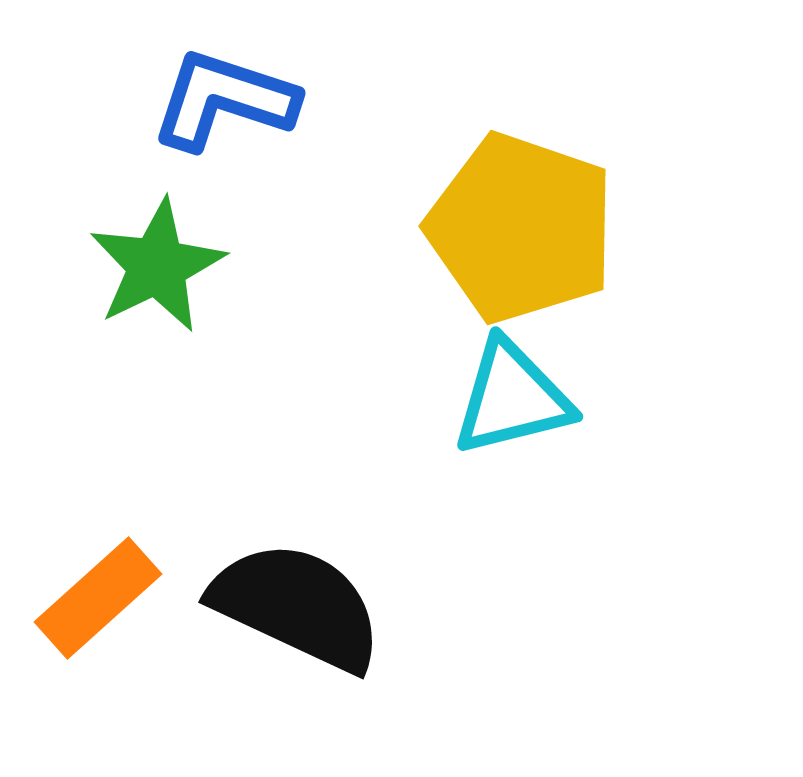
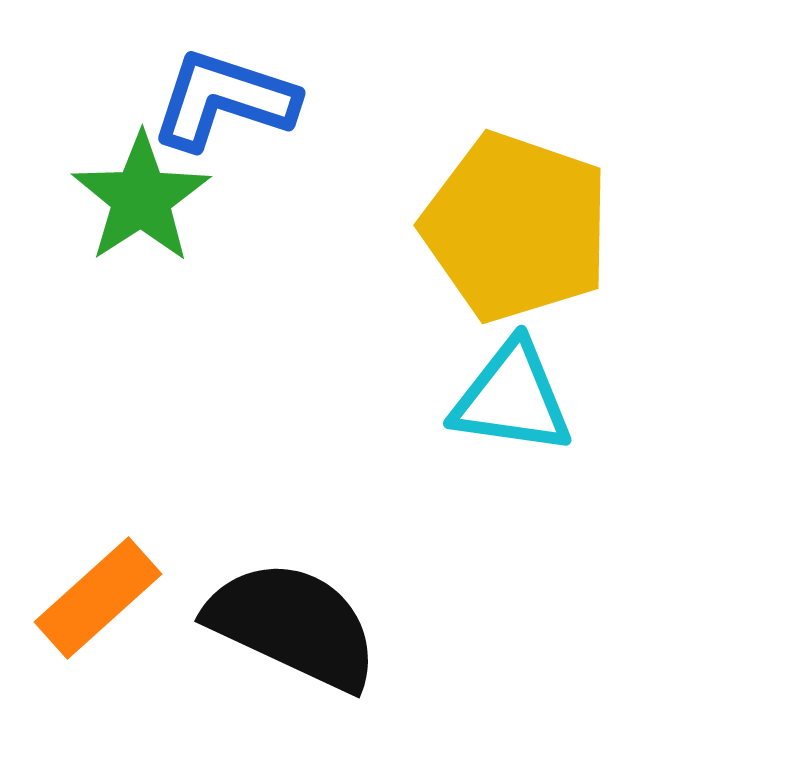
yellow pentagon: moved 5 px left, 1 px up
green star: moved 16 px left, 68 px up; rotated 7 degrees counterclockwise
cyan triangle: rotated 22 degrees clockwise
black semicircle: moved 4 px left, 19 px down
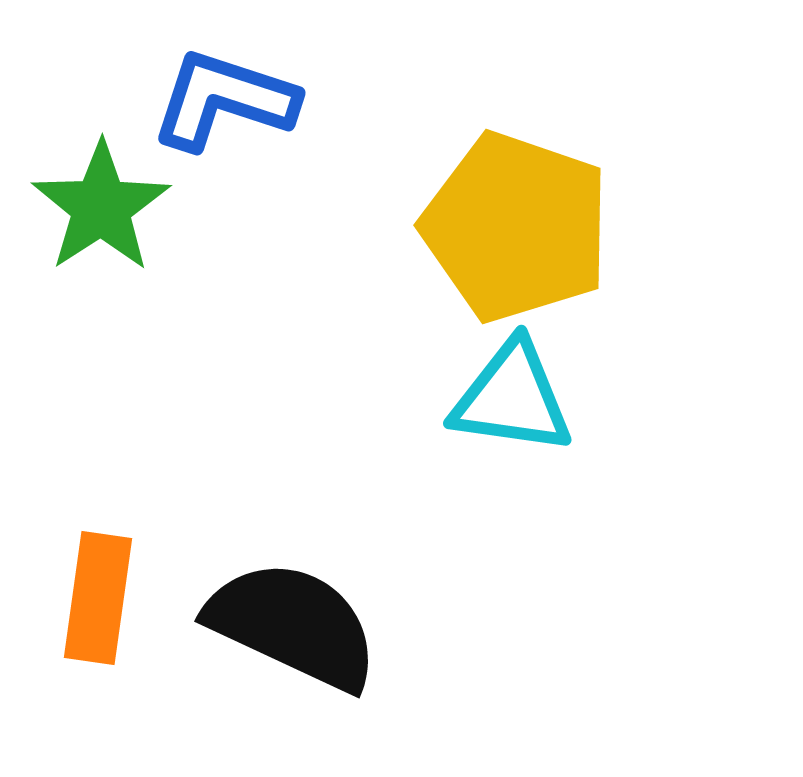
green star: moved 40 px left, 9 px down
orange rectangle: rotated 40 degrees counterclockwise
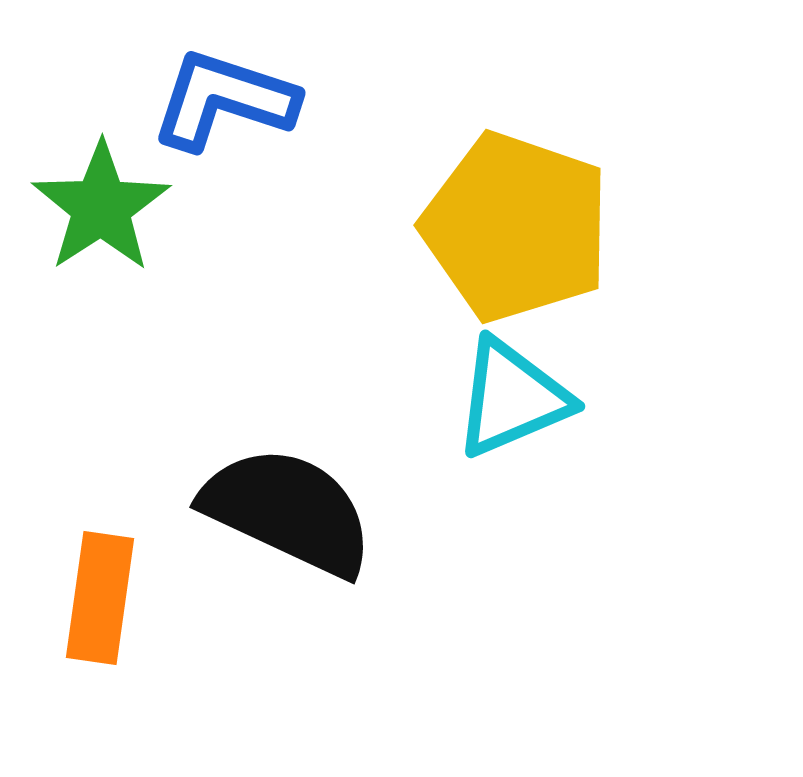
cyan triangle: rotated 31 degrees counterclockwise
orange rectangle: moved 2 px right
black semicircle: moved 5 px left, 114 px up
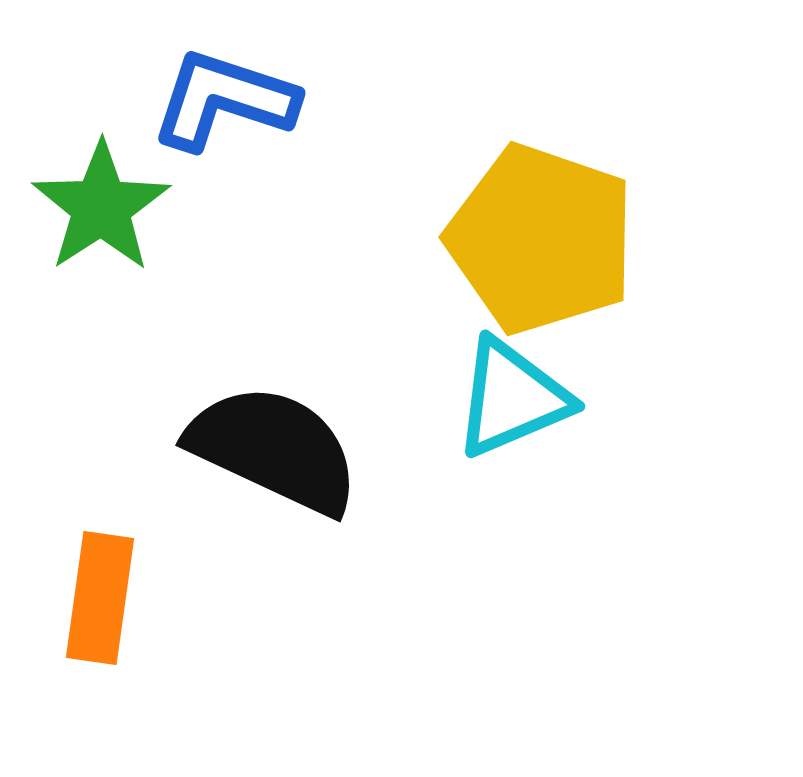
yellow pentagon: moved 25 px right, 12 px down
black semicircle: moved 14 px left, 62 px up
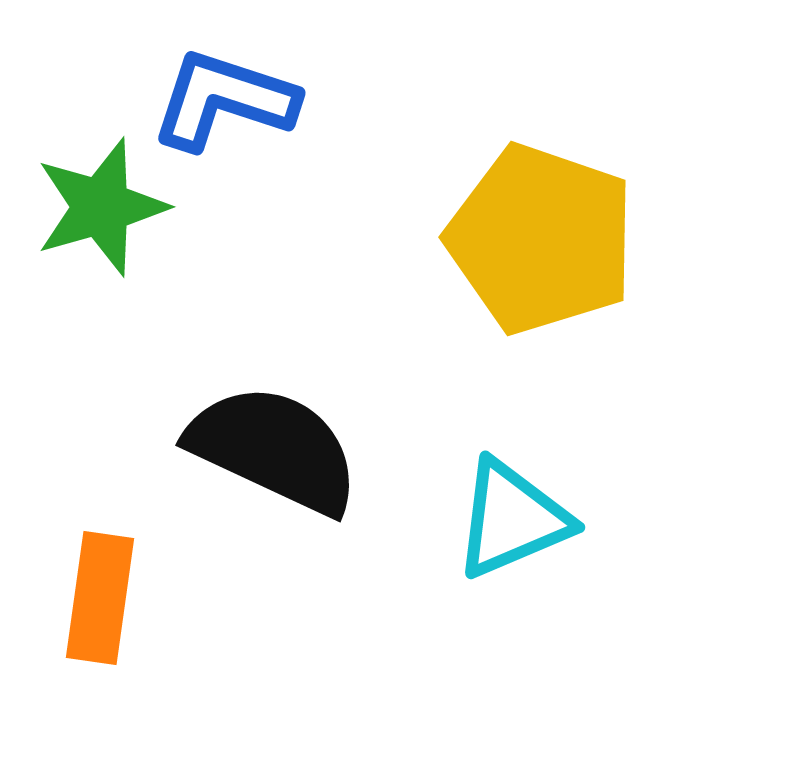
green star: rotated 17 degrees clockwise
cyan triangle: moved 121 px down
